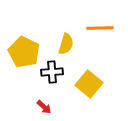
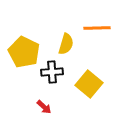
orange line: moved 3 px left
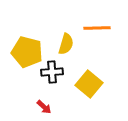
yellow pentagon: moved 3 px right; rotated 12 degrees counterclockwise
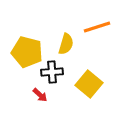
orange line: moved 1 px up; rotated 16 degrees counterclockwise
red arrow: moved 4 px left, 12 px up
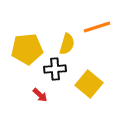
yellow semicircle: moved 1 px right
yellow pentagon: moved 3 px up; rotated 20 degrees counterclockwise
black cross: moved 3 px right, 3 px up
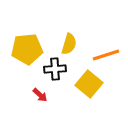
orange line: moved 9 px right, 28 px down
yellow semicircle: moved 2 px right
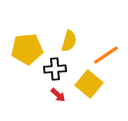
yellow semicircle: moved 3 px up
orange line: rotated 16 degrees counterclockwise
red arrow: moved 18 px right
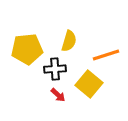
orange line: rotated 16 degrees clockwise
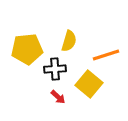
red arrow: moved 2 px down
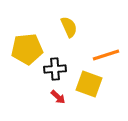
yellow semicircle: moved 14 px up; rotated 40 degrees counterclockwise
yellow square: rotated 20 degrees counterclockwise
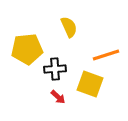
yellow square: moved 1 px right
